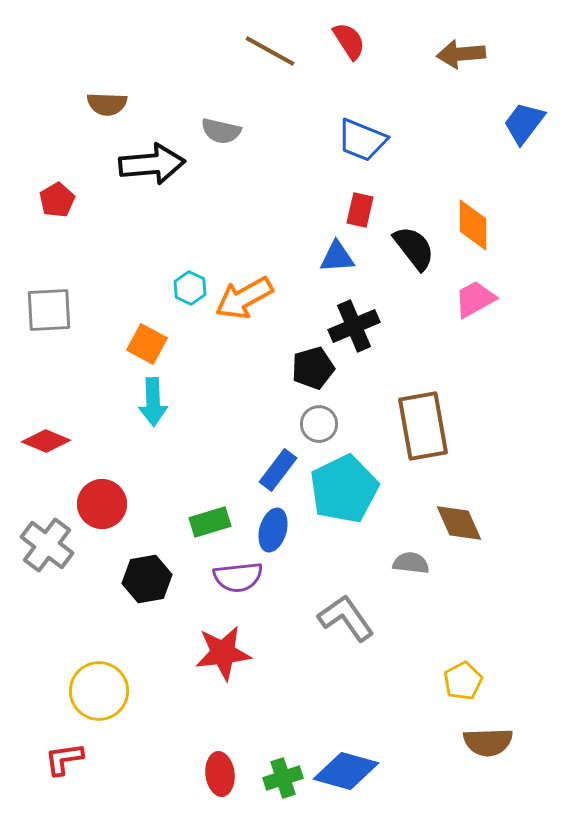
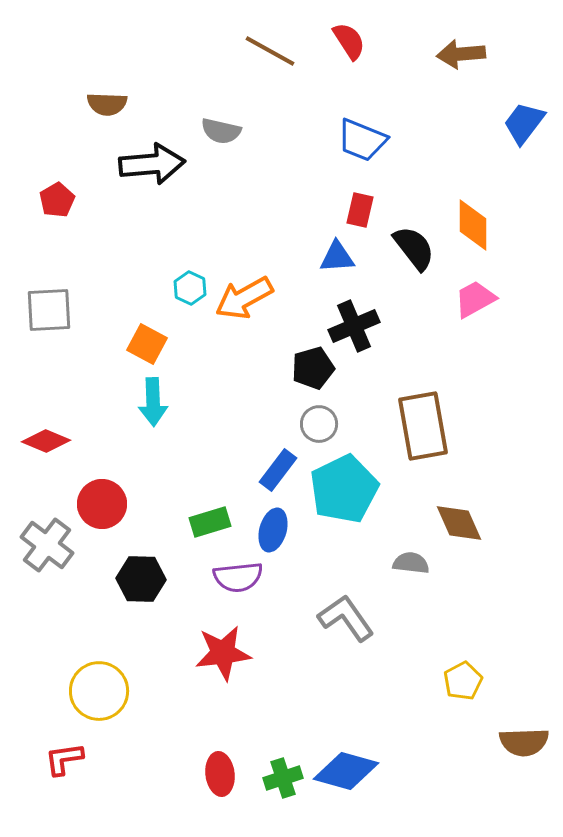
black hexagon at (147, 579): moved 6 px left; rotated 12 degrees clockwise
brown semicircle at (488, 742): moved 36 px right
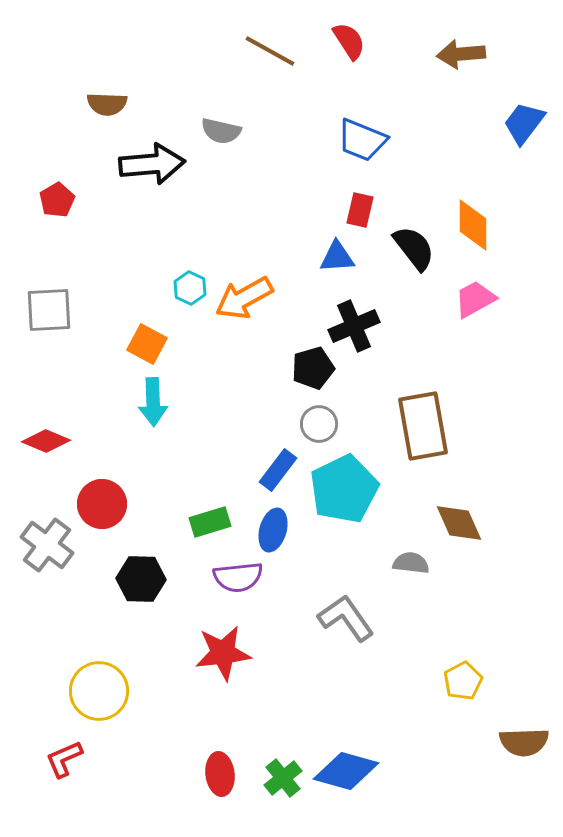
red L-shape at (64, 759): rotated 15 degrees counterclockwise
green cross at (283, 778): rotated 21 degrees counterclockwise
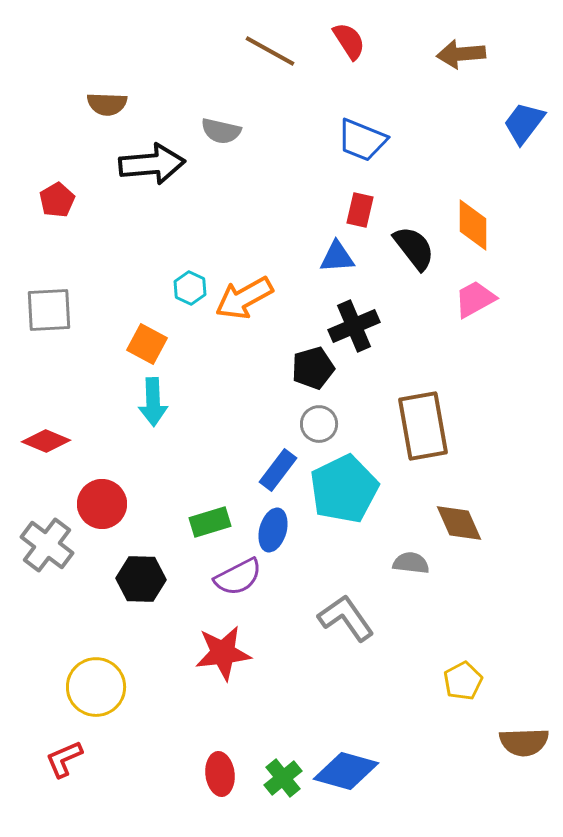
purple semicircle at (238, 577): rotated 21 degrees counterclockwise
yellow circle at (99, 691): moved 3 px left, 4 px up
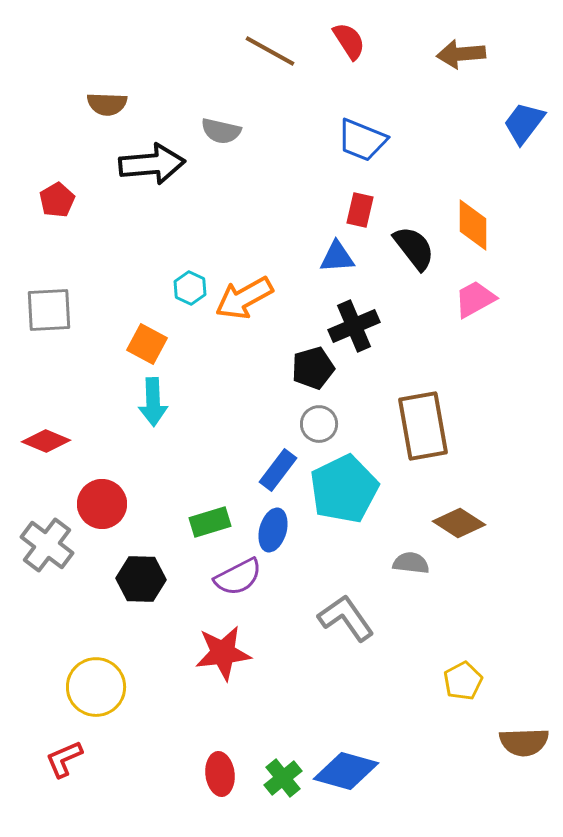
brown diamond at (459, 523): rotated 33 degrees counterclockwise
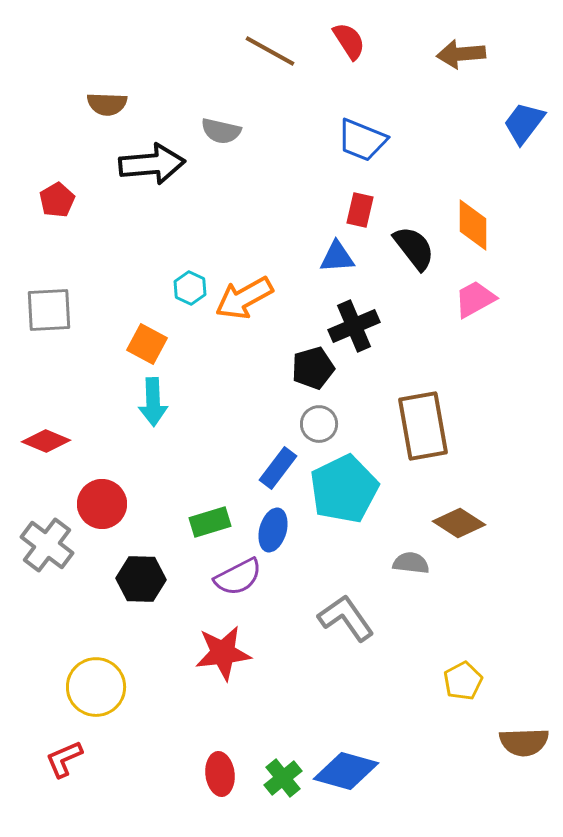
blue rectangle at (278, 470): moved 2 px up
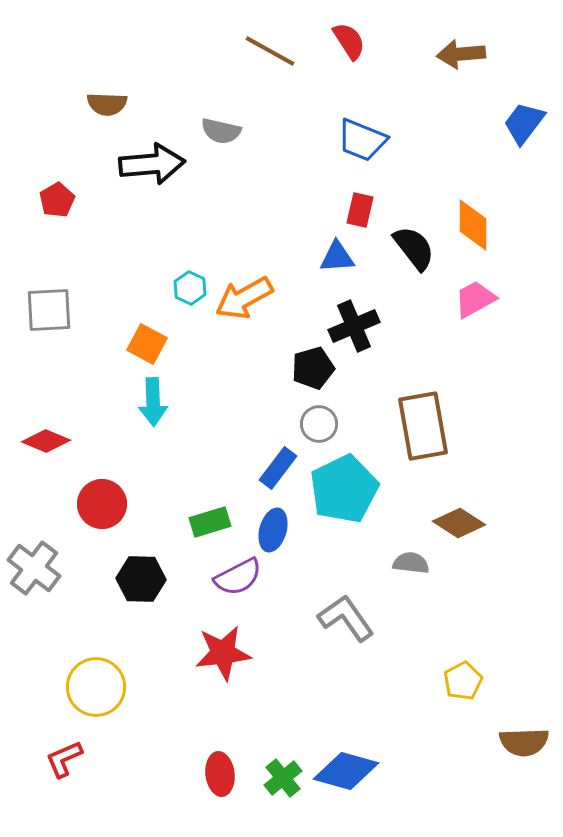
gray cross at (47, 545): moved 13 px left, 23 px down
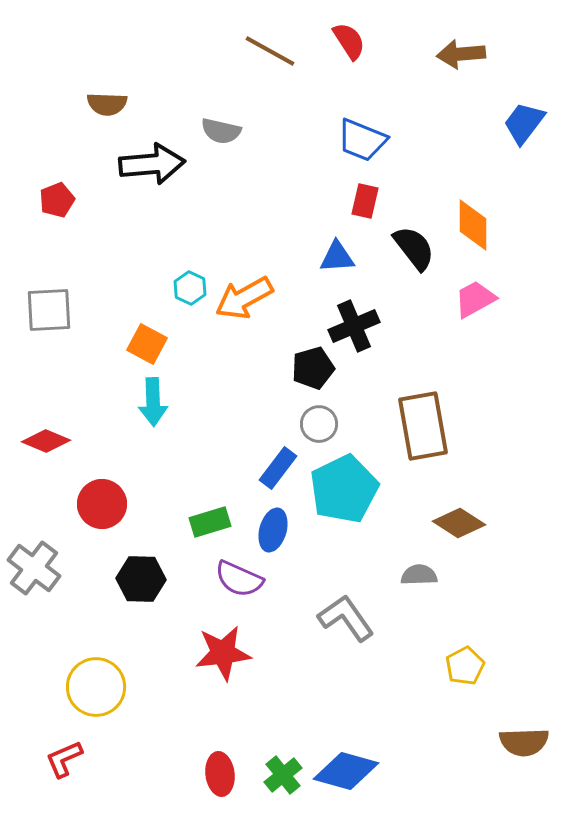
red pentagon at (57, 200): rotated 8 degrees clockwise
red rectangle at (360, 210): moved 5 px right, 9 px up
gray semicircle at (411, 563): moved 8 px right, 12 px down; rotated 9 degrees counterclockwise
purple semicircle at (238, 577): moved 1 px right, 2 px down; rotated 51 degrees clockwise
yellow pentagon at (463, 681): moved 2 px right, 15 px up
green cross at (283, 778): moved 3 px up
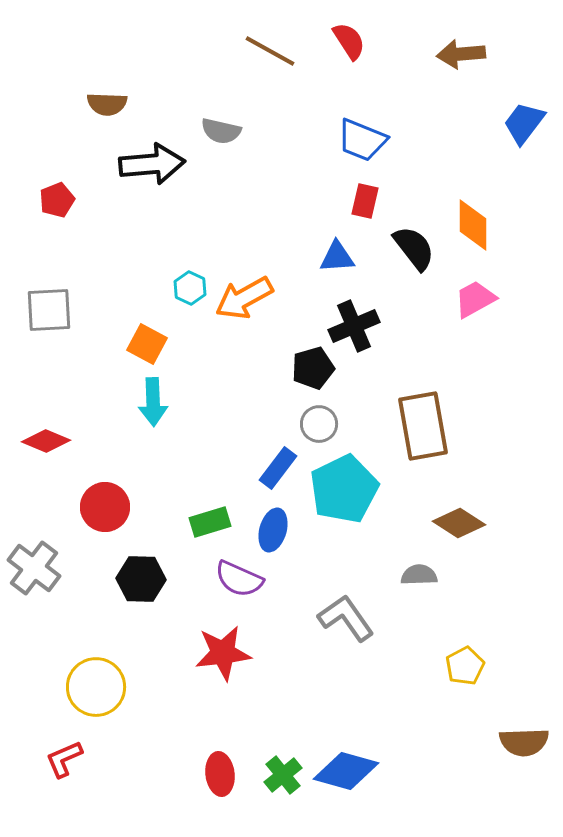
red circle at (102, 504): moved 3 px right, 3 px down
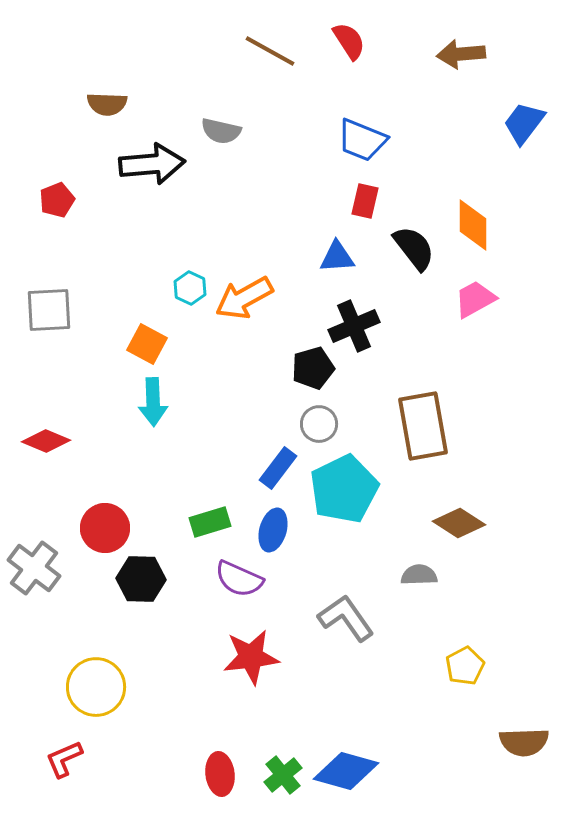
red circle at (105, 507): moved 21 px down
red star at (223, 653): moved 28 px right, 4 px down
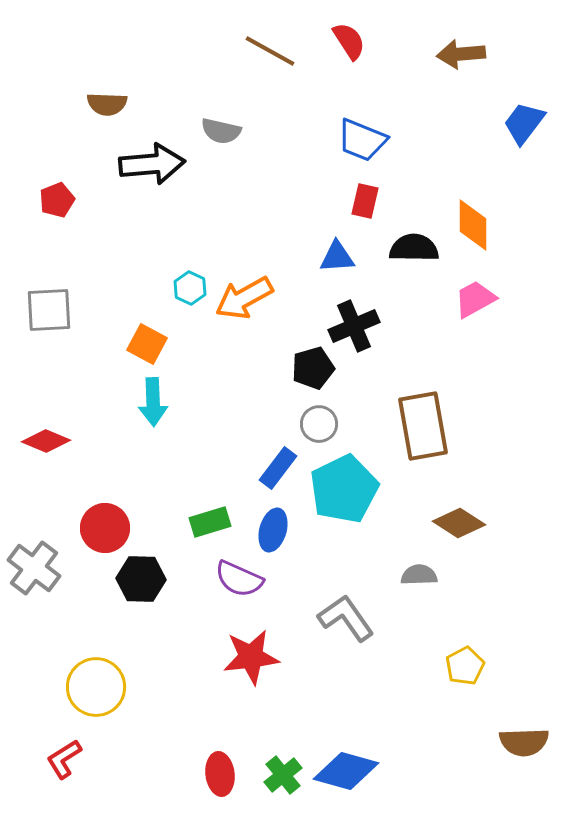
black semicircle at (414, 248): rotated 51 degrees counterclockwise
red L-shape at (64, 759): rotated 9 degrees counterclockwise
